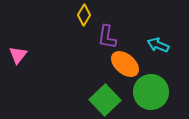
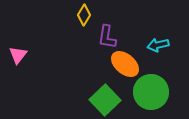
cyan arrow: rotated 35 degrees counterclockwise
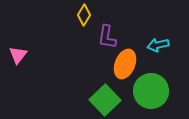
orange ellipse: rotated 72 degrees clockwise
green circle: moved 1 px up
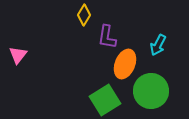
cyan arrow: rotated 50 degrees counterclockwise
green square: rotated 12 degrees clockwise
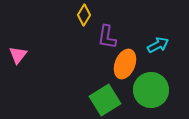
cyan arrow: rotated 145 degrees counterclockwise
green circle: moved 1 px up
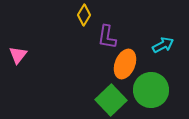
cyan arrow: moved 5 px right
green square: moved 6 px right; rotated 12 degrees counterclockwise
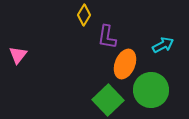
green square: moved 3 px left
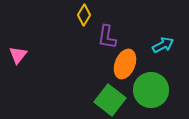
green square: moved 2 px right; rotated 8 degrees counterclockwise
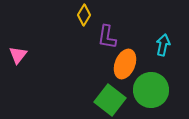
cyan arrow: rotated 50 degrees counterclockwise
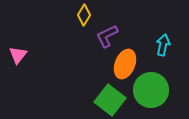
purple L-shape: moved 1 px up; rotated 55 degrees clockwise
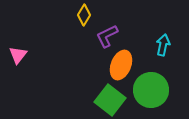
orange ellipse: moved 4 px left, 1 px down
